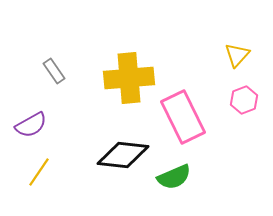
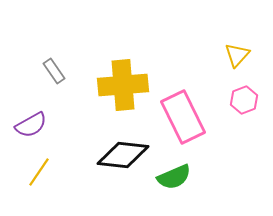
yellow cross: moved 6 px left, 7 px down
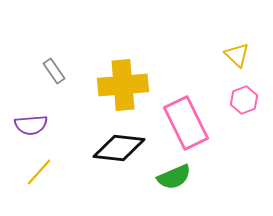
yellow triangle: rotated 28 degrees counterclockwise
pink rectangle: moved 3 px right, 6 px down
purple semicircle: rotated 24 degrees clockwise
black diamond: moved 4 px left, 7 px up
yellow line: rotated 8 degrees clockwise
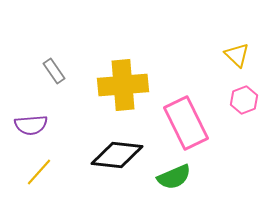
black diamond: moved 2 px left, 7 px down
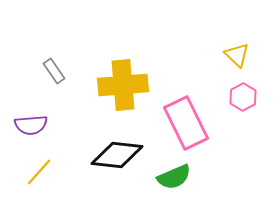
pink hexagon: moved 1 px left, 3 px up; rotated 8 degrees counterclockwise
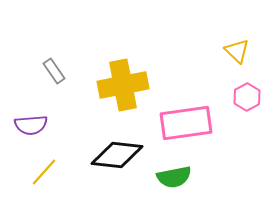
yellow triangle: moved 4 px up
yellow cross: rotated 6 degrees counterclockwise
pink hexagon: moved 4 px right
pink rectangle: rotated 72 degrees counterclockwise
yellow line: moved 5 px right
green semicircle: rotated 12 degrees clockwise
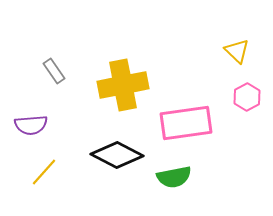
black diamond: rotated 21 degrees clockwise
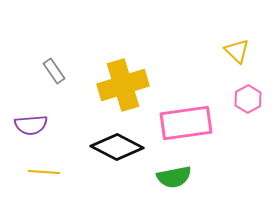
yellow cross: rotated 6 degrees counterclockwise
pink hexagon: moved 1 px right, 2 px down
black diamond: moved 8 px up
yellow line: rotated 52 degrees clockwise
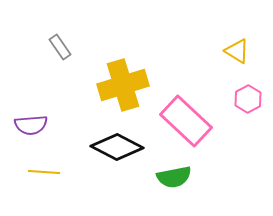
yellow triangle: rotated 12 degrees counterclockwise
gray rectangle: moved 6 px right, 24 px up
pink rectangle: moved 2 px up; rotated 51 degrees clockwise
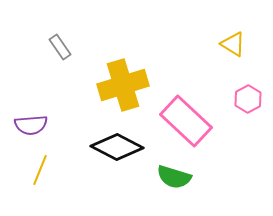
yellow triangle: moved 4 px left, 7 px up
yellow line: moved 4 px left, 2 px up; rotated 72 degrees counterclockwise
green semicircle: rotated 28 degrees clockwise
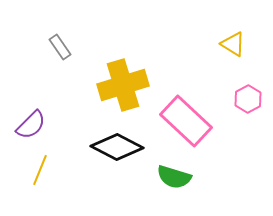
purple semicircle: rotated 40 degrees counterclockwise
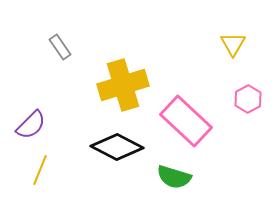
yellow triangle: rotated 28 degrees clockwise
